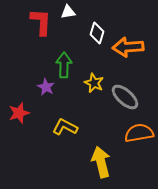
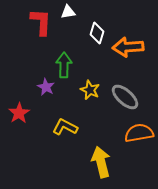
yellow star: moved 4 px left, 7 px down
red star: rotated 15 degrees counterclockwise
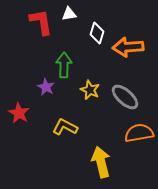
white triangle: moved 1 px right, 2 px down
red L-shape: rotated 12 degrees counterclockwise
red star: rotated 10 degrees counterclockwise
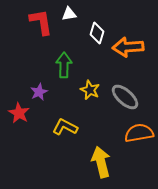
purple star: moved 7 px left, 5 px down; rotated 18 degrees clockwise
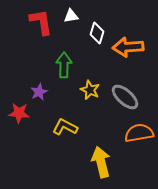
white triangle: moved 2 px right, 2 px down
red star: rotated 25 degrees counterclockwise
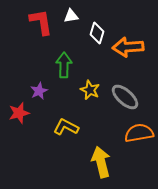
purple star: moved 1 px up
red star: rotated 20 degrees counterclockwise
yellow L-shape: moved 1 px right
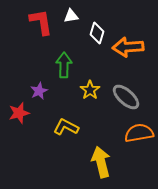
yellow star: rotated 12 degrees clockwise
gray ellipse: moved 1 px right
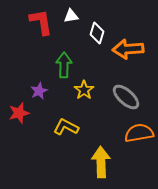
orange arrow: moved 2 px down
yellow star: moved 6 px left
yellow arrow: rotated 12 degrees clockwise
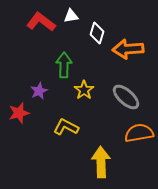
red L-shape: rotated 44 degrees counterclockwise
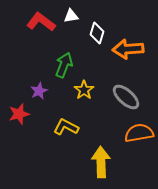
green arrow: rotated 20 degrees clockwise
red star: moved 1 px down
